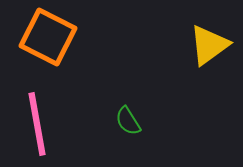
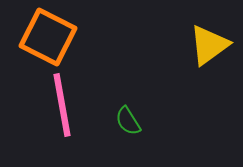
pink line: moved 25 px right, 19 px up
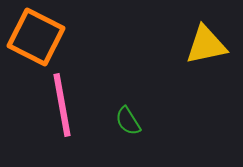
orange square: moved 12 px left
yellow triangle: moved 3 px left; rotated 24 degrees clockwise
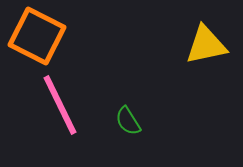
orange square: moved 1 px right, 1 px up
pink line: moved 2 px left; rotated 16 degrees counterclockwise
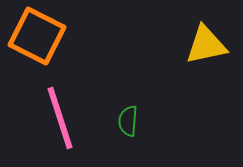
pink line: moved 13 px down; rotated 8 degrees clockwise
green semicircle: rotated 36 degrees clockwise
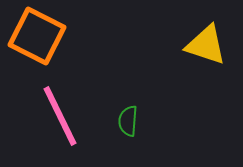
yellow triangle: rotated 30 degrees clockwise
pink line: moved 2 px up; rotated 8 degrees counterclockwise
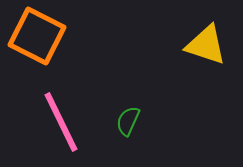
pink line: moved 1 px right, 6 px down
green semicircle: rotated 20 degrees clockwise
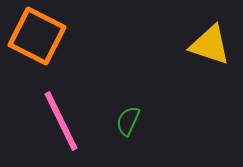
yellow triangle: moved 4 px right
pink line: moved 1 px up
